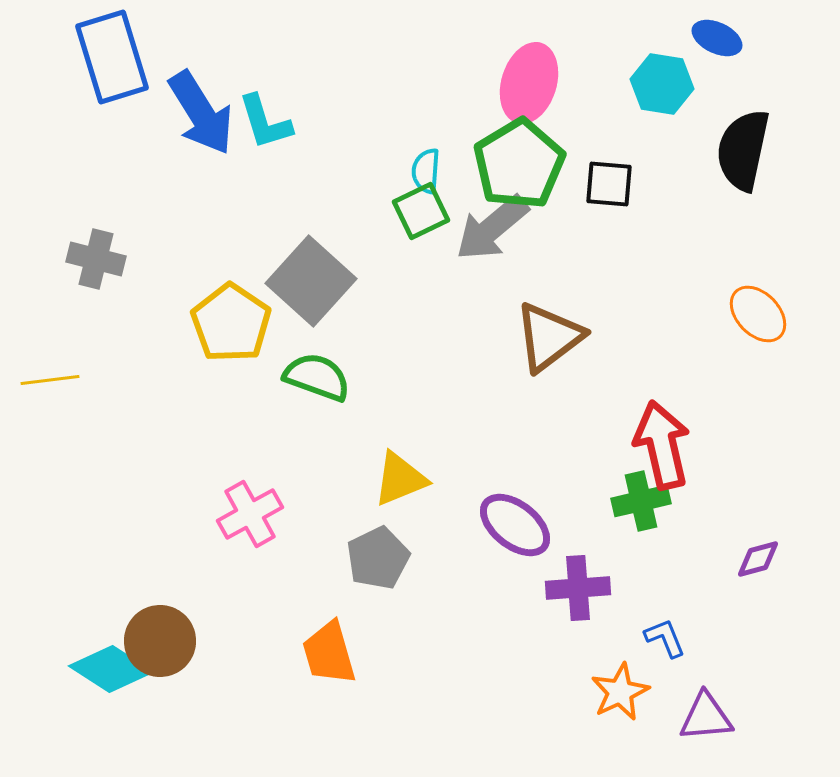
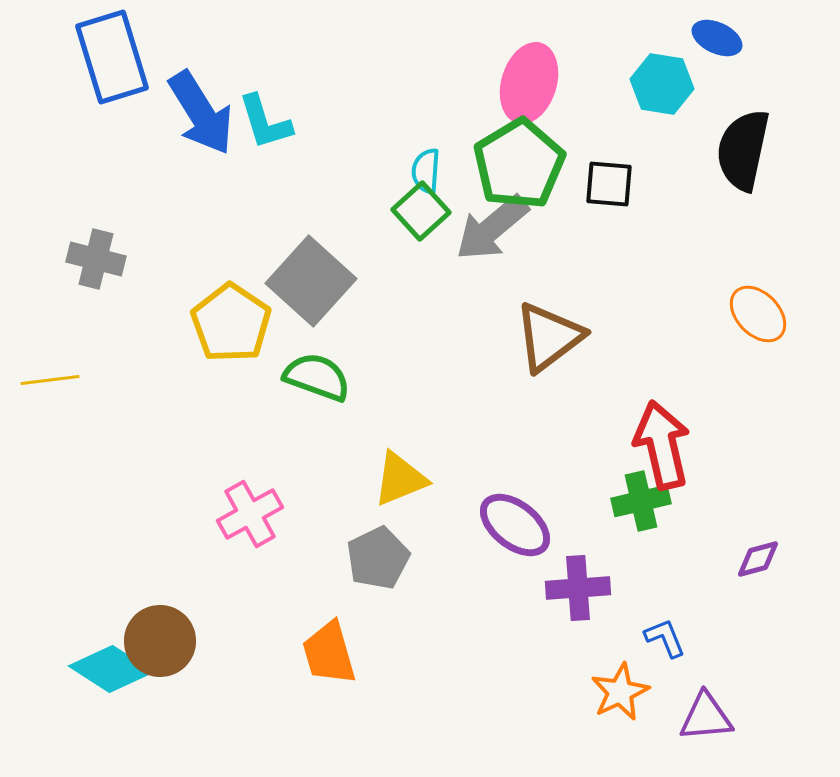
green square: rotated 16 degrees counterclockwise
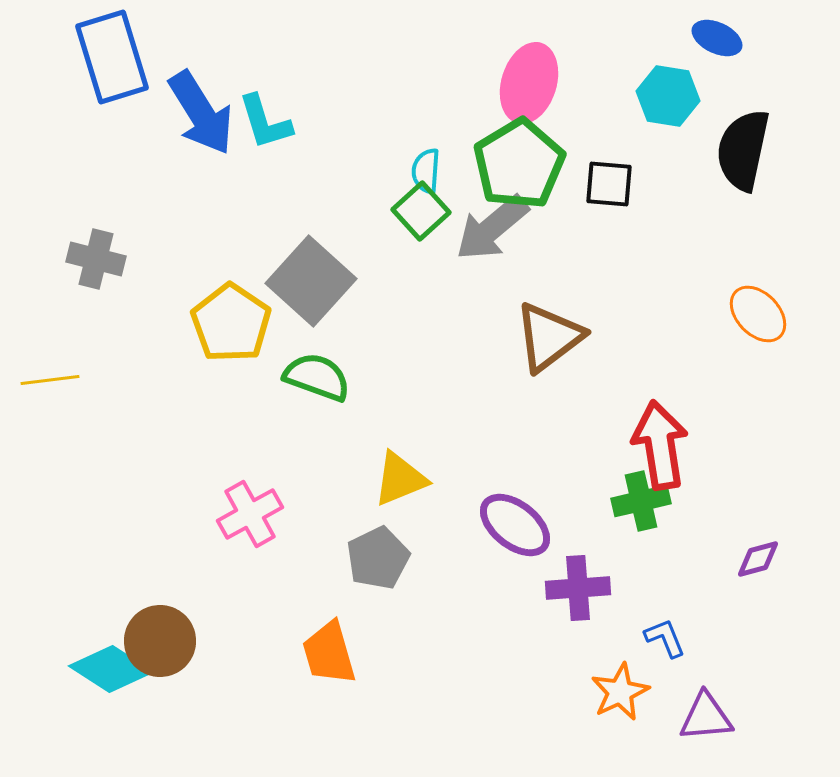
cyan hexagon: moved 6 px right, 12 px down
red arrow: moved 2 px left; rotated 4 degrees clockwise
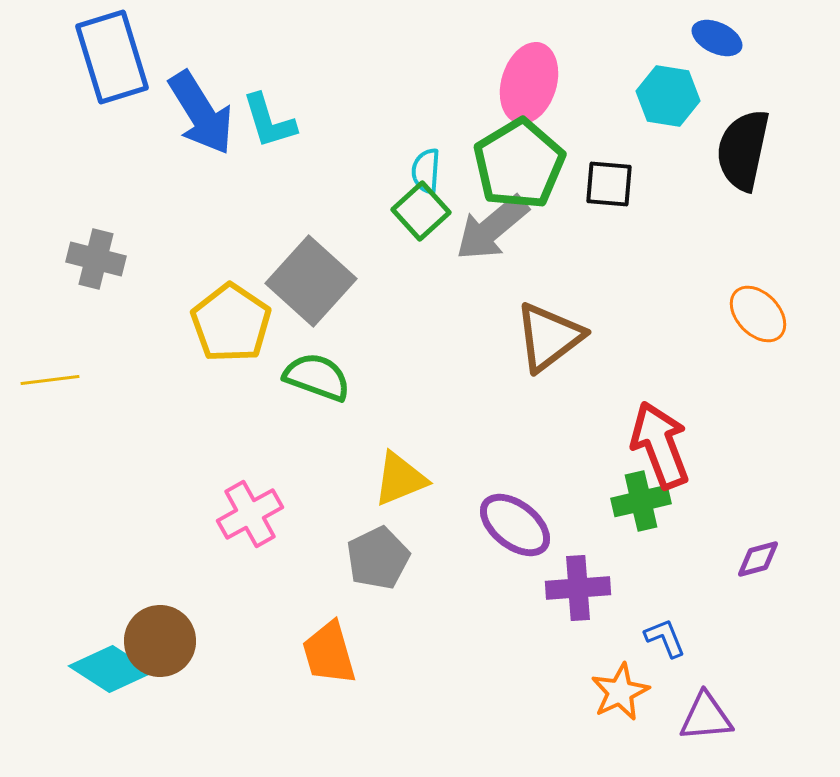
cyan L-shape: moved 4 px right, 1 px up
red arrow: rotated 12 degrees counterclockwise
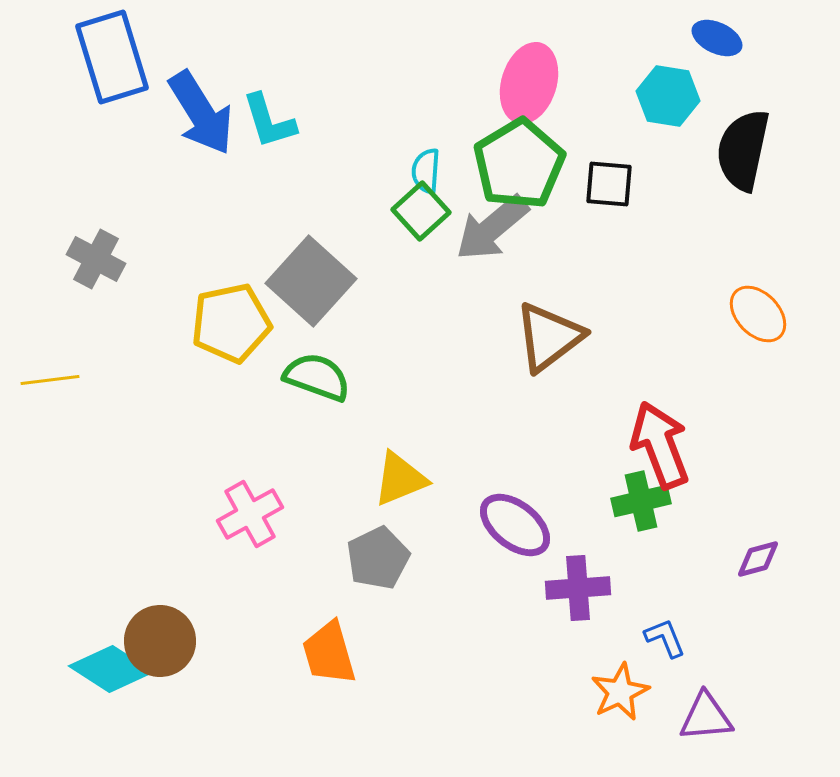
gray cross: rotated 14 degrees clockwise
yellow pentagon: rotated 26 degrees clockwise
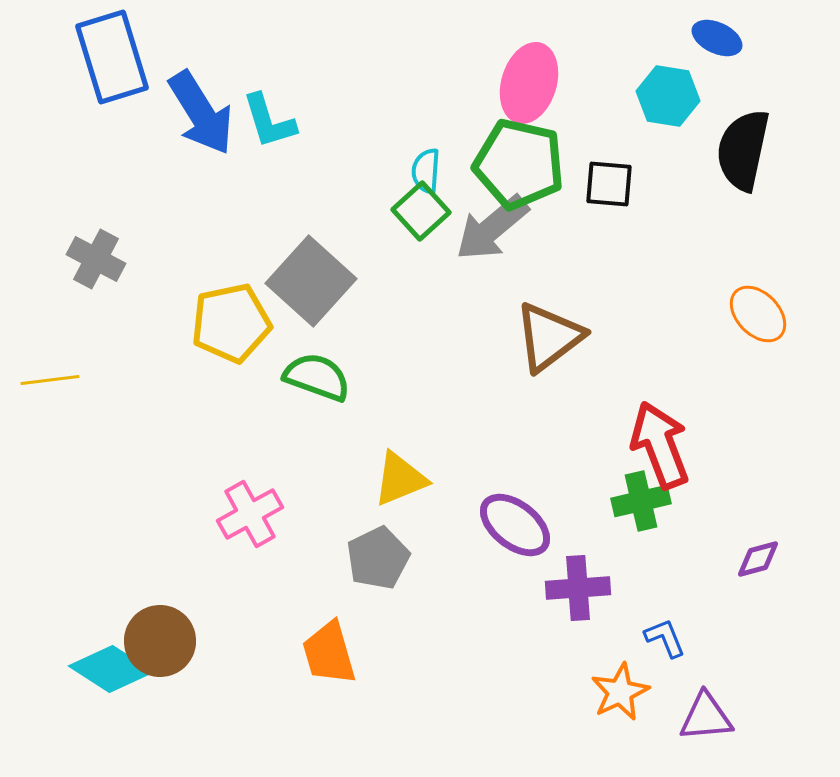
green pentagon: rotated 28 degrees counterclockwise
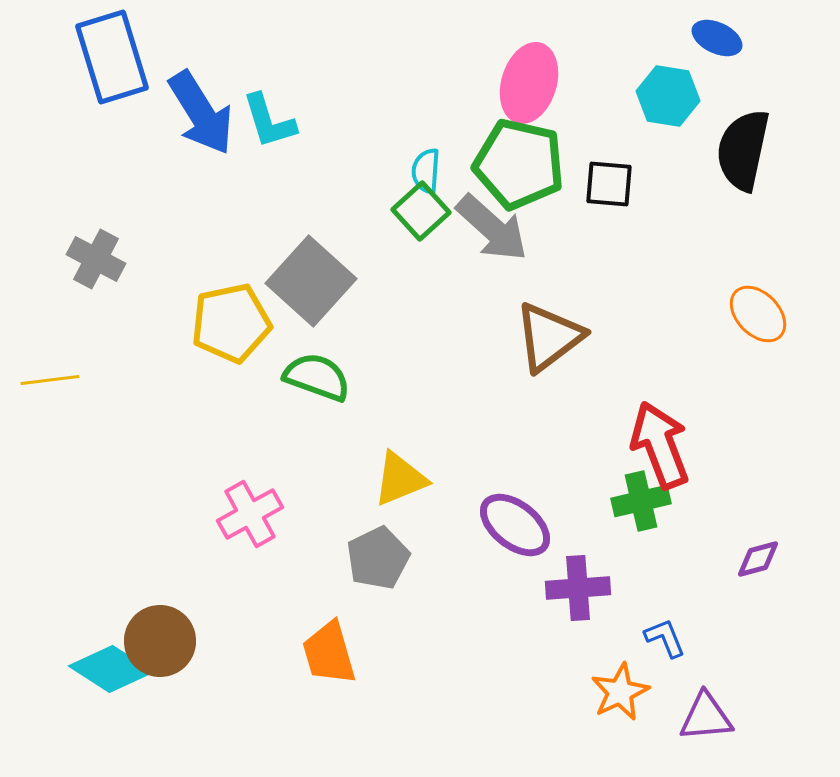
gray arrow: rotated 98 degrees counterclockwise
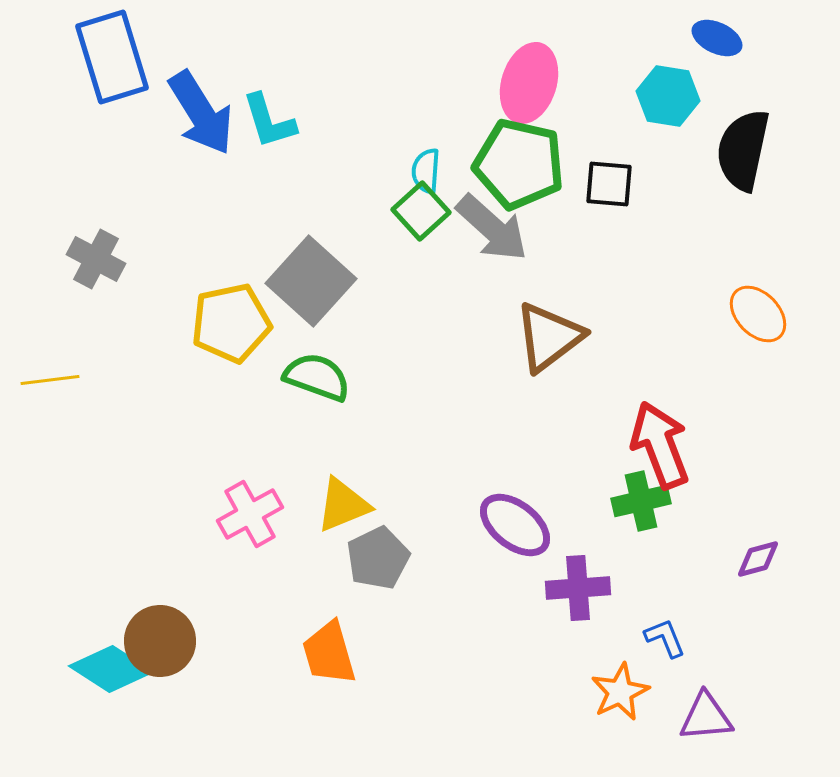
yellow triangle: moved 57 px left, 26 px down
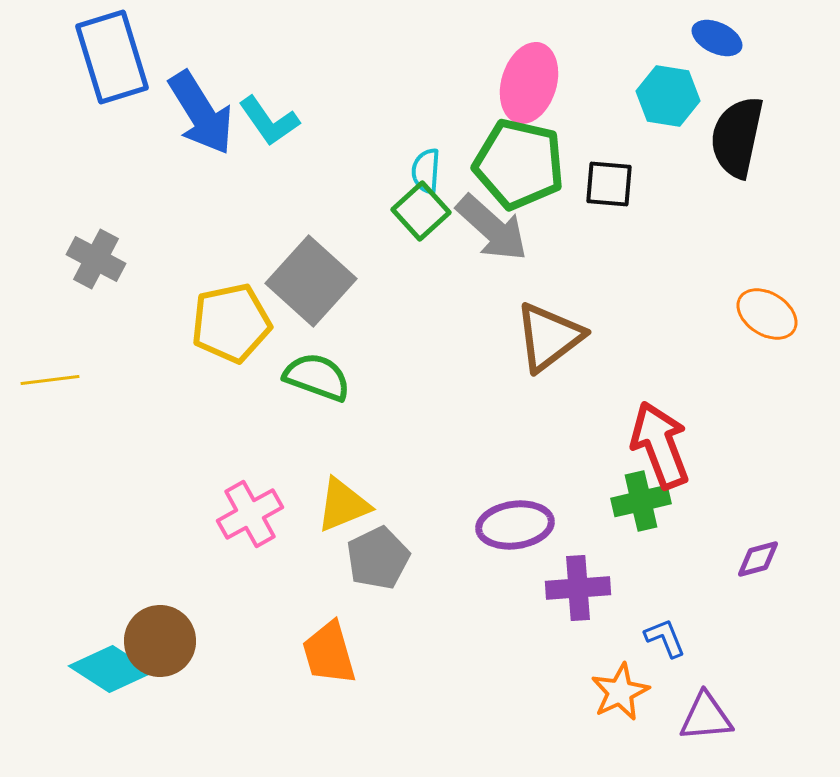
cyan L-shape: rotated 18 degrees counterclockwise
black semicircle: moved 6 px left, 13 px up
orange ellipse: moved 9 px right; rotated 14 degrees counterclockwise
purple ellipse: rotated 46 degrees counterclockwise
